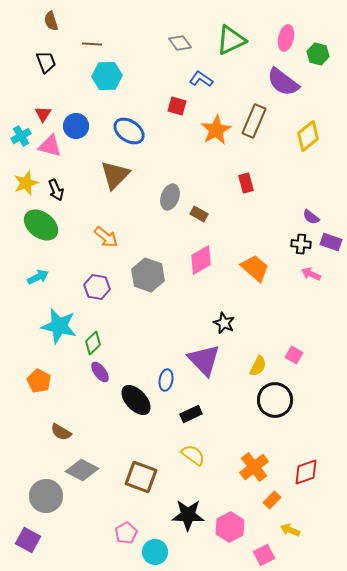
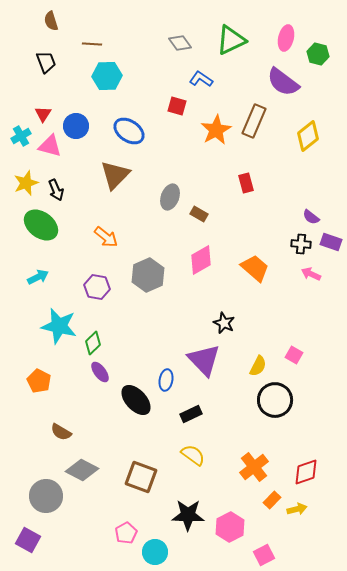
gray hexagon at (148, 275): rotated 16 degrees clockwise
yellow arrow at (290, 530): moved 7 px right, 21 px up; rotated 144 degrees clockwise
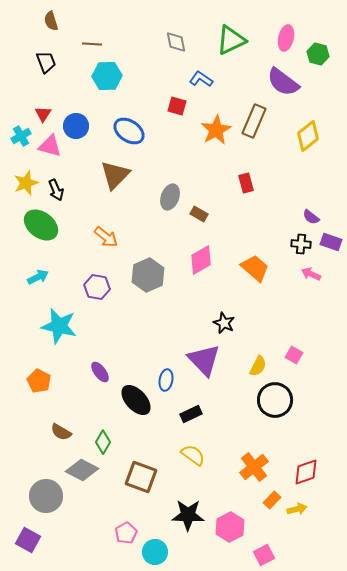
gray diamond at (180, 43): moved 4 px left, 1 px up; rotated 25 degrees clockwise
green diamond at (93, 343): moved 10 px right, 99 px down; rotated 15 degrees counterclockwise
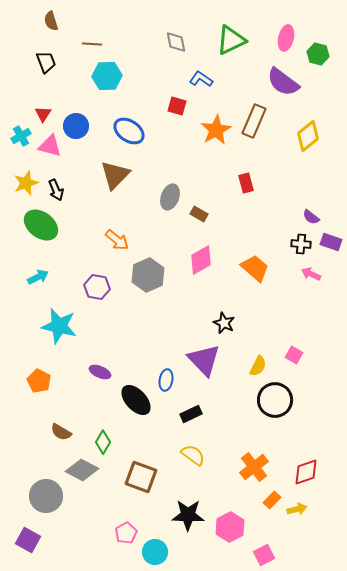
orange arrow at (106, 237): moved 11 px right, 3 px down
purple ellipse at (100, 372): rotated 30 degrees counterclockwise
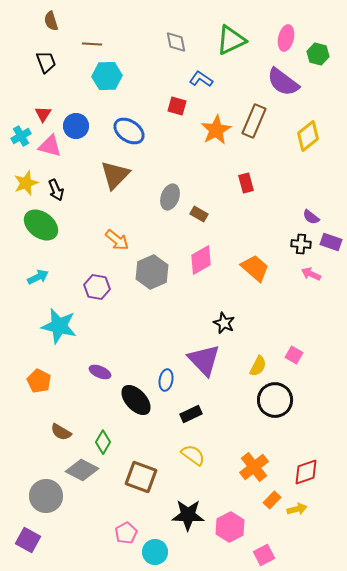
gray hexagon at (148, 275): moved 4 px right, 3 px up
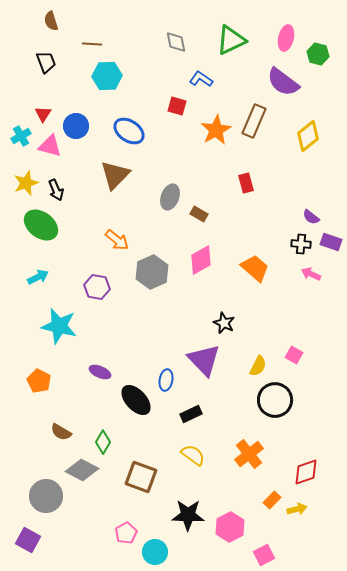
orange cross at (254, 467): moved 5 px left, 13 px up
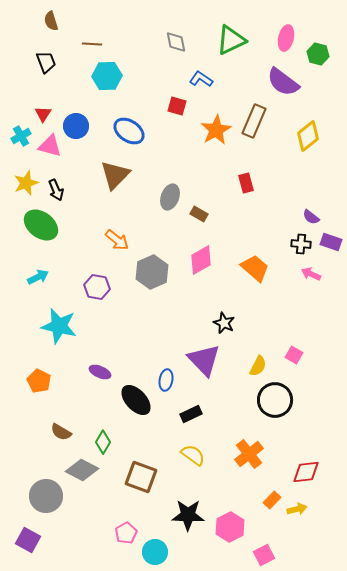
red diamond at (306, 472): rotated 12 degrees clockwise
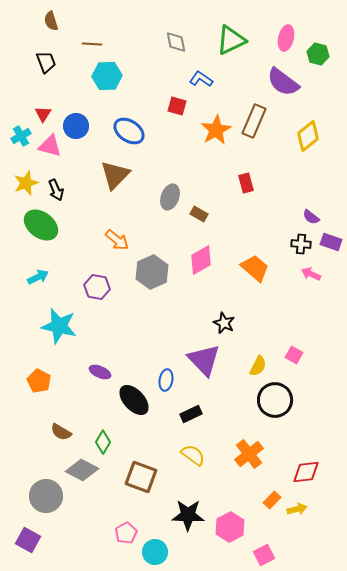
black ellipse at (136, 400): moved 2 px left
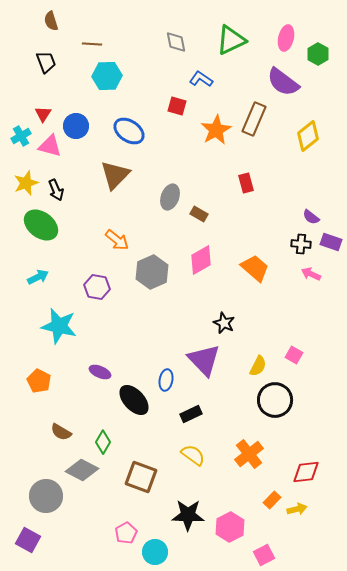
green hexagon at (318, 54): rotated 15 degrees clockwise
brown rectangle at (254, 121): moved 2 px up
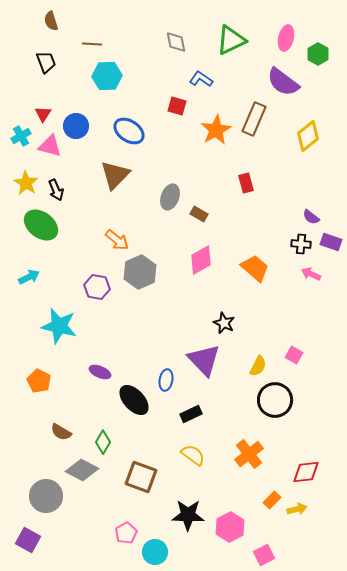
yellow star at (26, 183): rotated 20 degrees counterclockwise
gray hexagon at (152, 272): moved 12 px left
cyan arrow at (38, 277): moved 9 px left
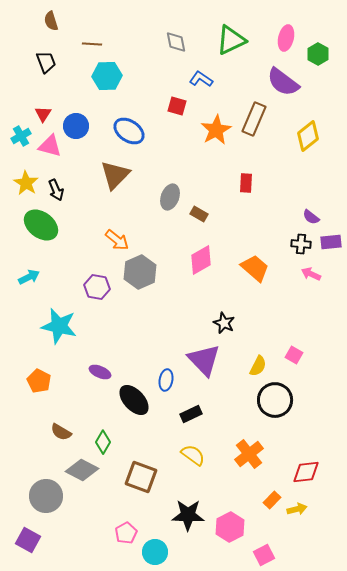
red rectangle at (246, 183): rotated 18 degrees clockwise
purple rectangle at (331, 242): rotated 25 degrees counterclockwise
